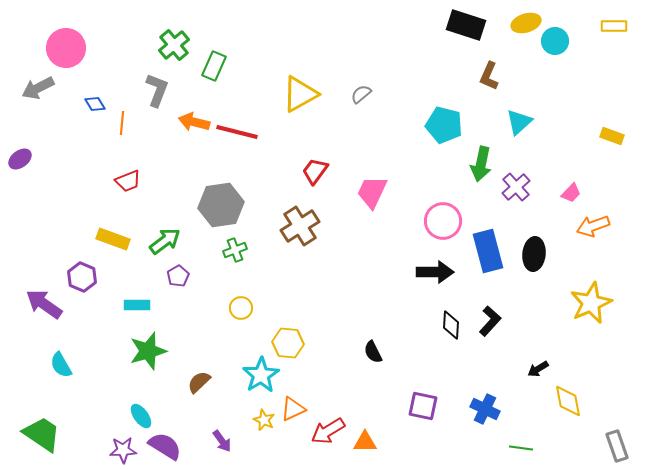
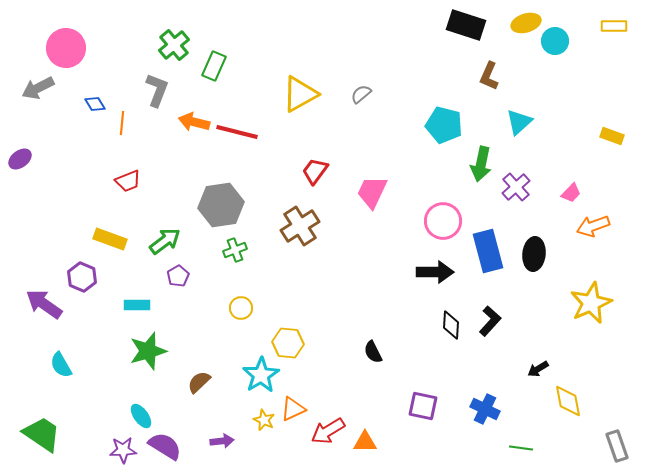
yellow rectangle at (113, 239): moved 3 px left
purple arrow at (222, 441): rotated 60 degrees counterclockwise
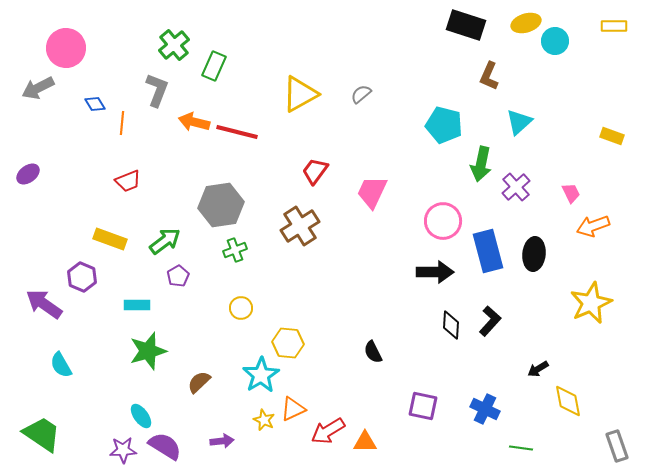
purple ellipse at (20, 159): moved 8 px right, 15 px down
pink trapezoid at (571, 193): rotated 70 degrees counterclockwise
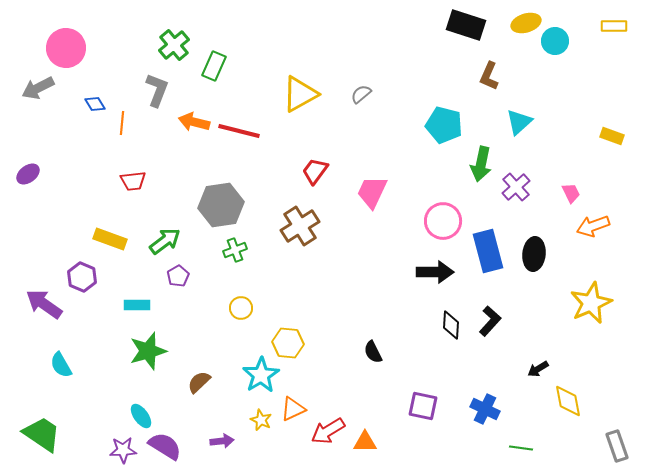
red line at (237, 132): moved 2 px right, 1 px up
red trapezoid at (128, 181): moved 5 px right; rotated 16 degrees clockwise
yellow star at (264, 420): moved 3 px left
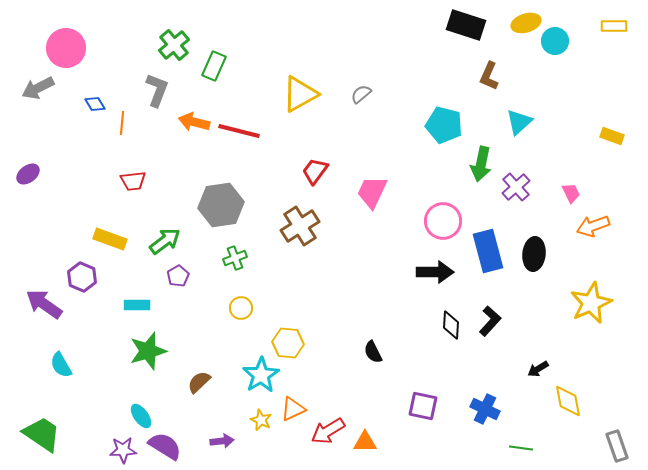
green cross at (235, 250): moved 8 px down
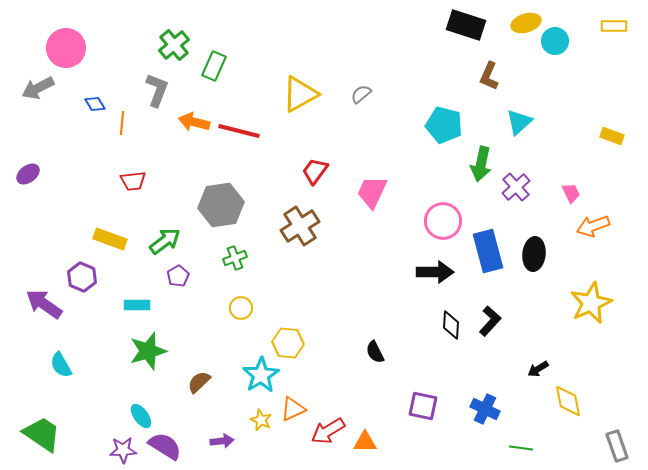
black semicircle at (373, 352): moved 2 px right
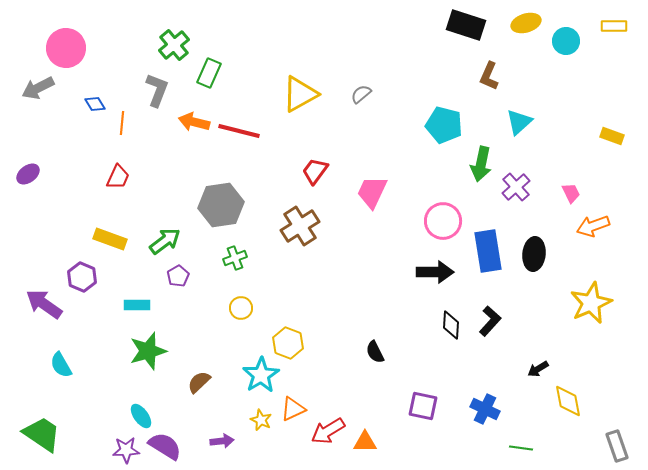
cyan circle at (555, 41): moved 11 px right
green rectangle at (214, 66): moved 5 px left, 7 px down
red trapezoid at (133, 181): moved 15 px left, 4 px up; rotated 60 degrees counterclockwise
blue rectangle at (488, 251): rotated 6 degrees clockwise
yellow hexagon at (288, 343): rotated 16 degrees clockwise
purple star at (123, 450): moved 3 px right
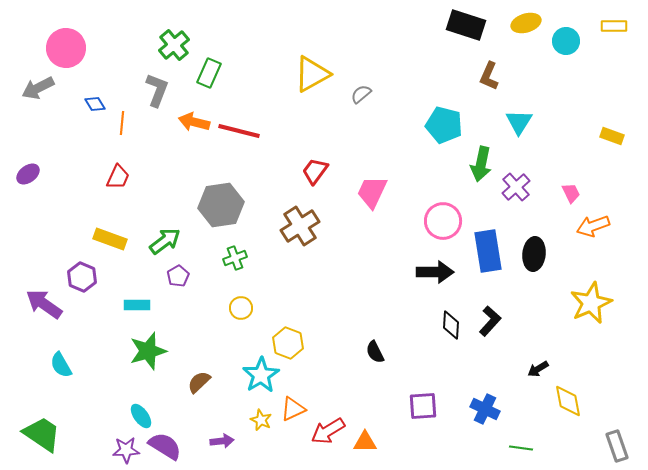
yellow triangle at (300, 94): moved 12 px right, 20 px up
cyan triangle at (519, 122): rotated 16 degrees counterclockwise
purple square at (423, 406): rotated 16 degrees counterclockwise
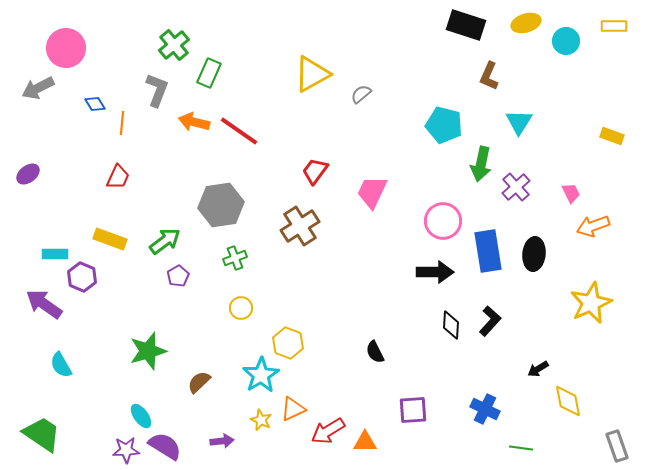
red line at (239, 131): rotated 21 degrees clockwise
cyan rectangle at (137, 305): moved 82 px left, 51 px up
purple square at (423, 406): moved 10 px left, 4 px down
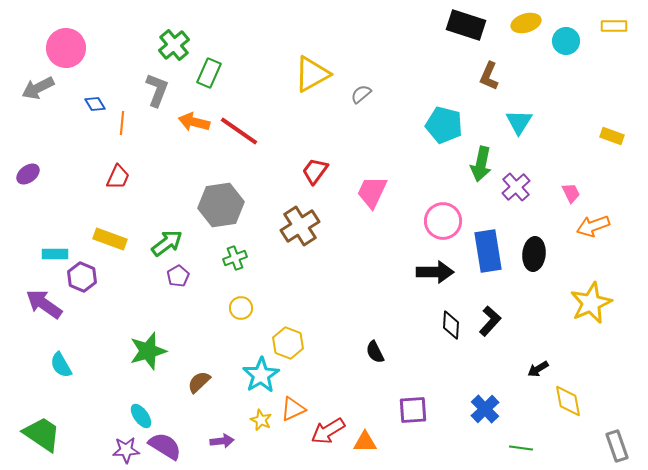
green arrow at (165, 241): moved 2 px right, 2 px down
blue cross at (485, 409): rotated 20 degrees clockwise
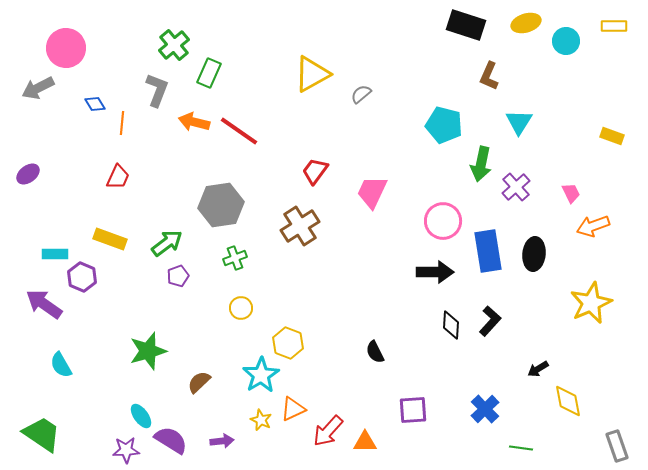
purple pentagon at (178, 276): rotated 10 degrees clockwise
red arrow at (328, 431): rotated 16 degrees counterclockwise
purple semicircle at (165, 446): moved 6 px right, 6 px up
